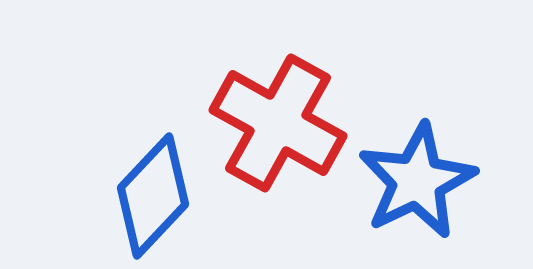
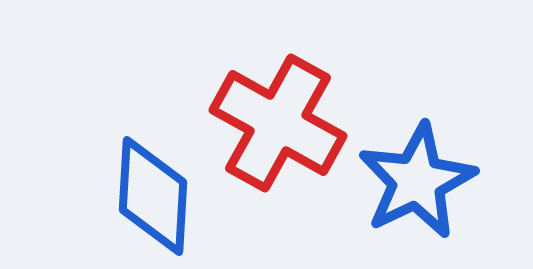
blue diamond: rotated 40 degrees counterclockwise
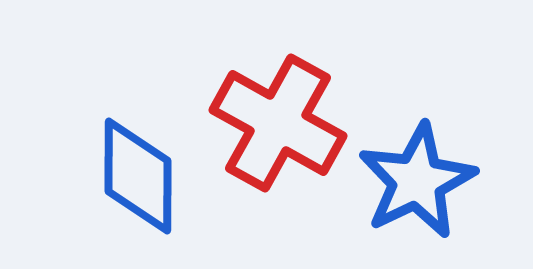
blue diamond: moved 15 px left, 20 px up; rotated 3 degrees counterclockwise
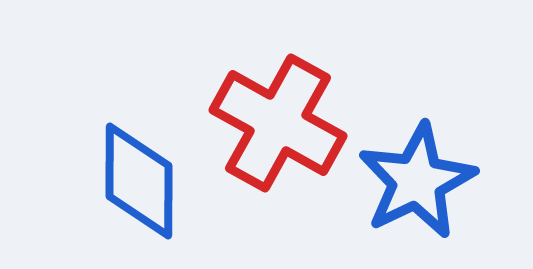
blue diamond: moved 1 px right, 5 px down
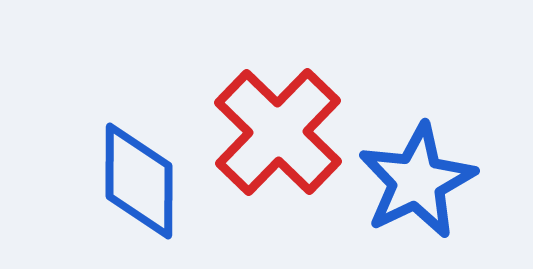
red cross: moved 9 px down; rotated 15 degrees clockwise
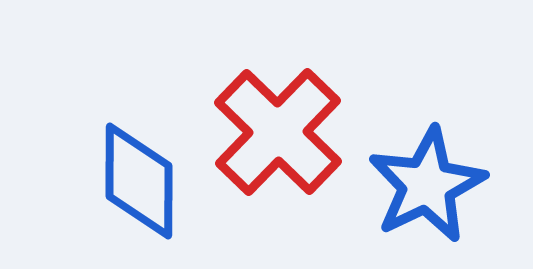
blue star: moved 10 px right, 4 px down
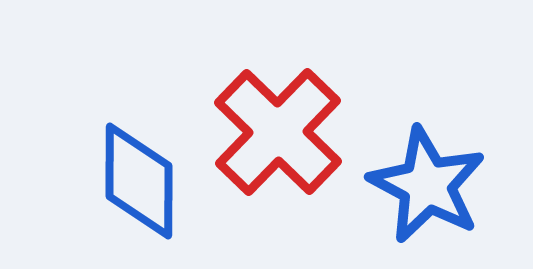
blue star: rotated 18 degrees counterclockwise
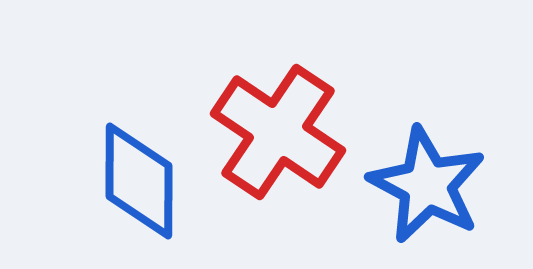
red cross: rotated 10 degrees counterclockwise
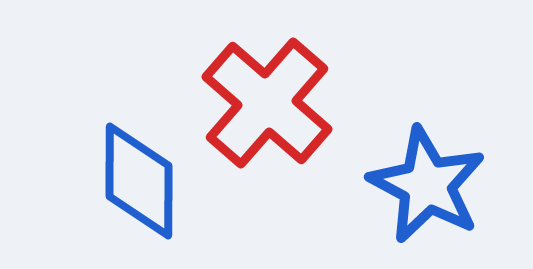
red cross: moved 11 px left, 29 px up; rotated 7 degrees clockwise
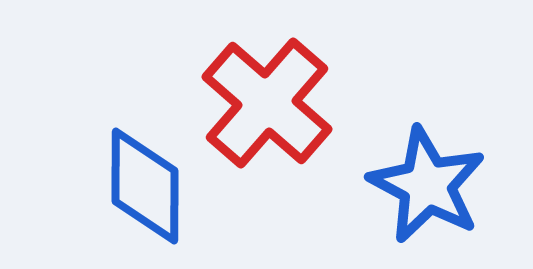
blue diamond: moved 6 px right, 5 px down
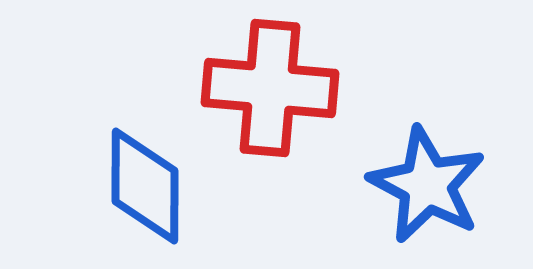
red cross: moved 3 px right, 15 px up; rotated 36 degrees counterclockwise
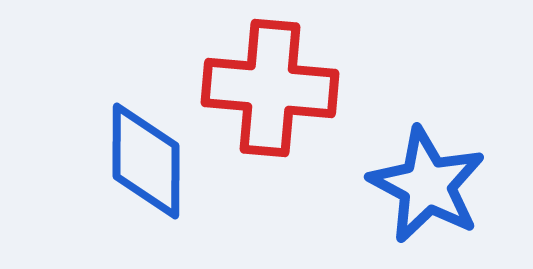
blue diamond: moved 1 px right, 25 px up
